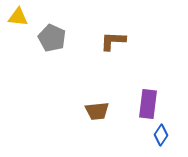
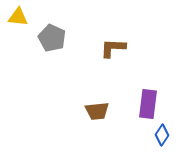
brown L-shape: moved 7 px down
blue diamond: moved 1 px right
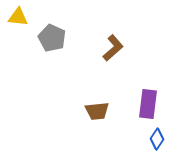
brown L-shape: rotated 136 degrees clockwise
blue diamond: moved 5 px left, 4 px down
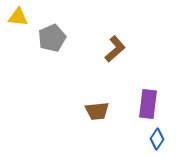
gray pentagon: rotated 24 degrees clockwise
brown L-shape: moved 2 px right, 1 px down
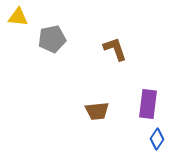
gray pentagon: moved 1 px down; rotated 12 degrees clockwise
brown L-shape: rotated 68 degrees counterclockwise
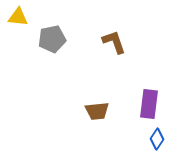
brown L-shape: moved 1 px left, 7 px up
purple rectangle: moved 1 px right
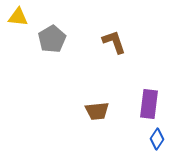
gray pentagon: rotated 20 degrees counterclockwise
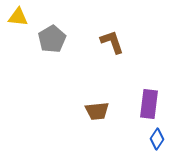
brown L-shape: moved 2 px left
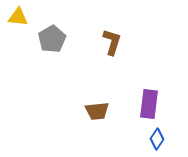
brown L-shape: rotated 36 degrees clockwise
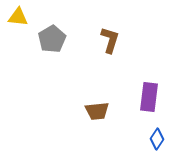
brown L-shape: moved 2 px left, 2 px up
purple rectangle: moved 7 px up
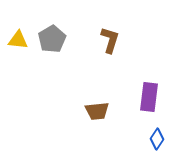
yellow triangle: moved 23 px down
